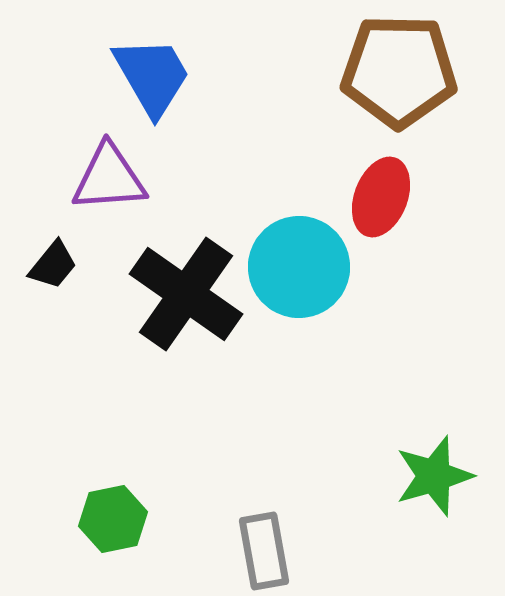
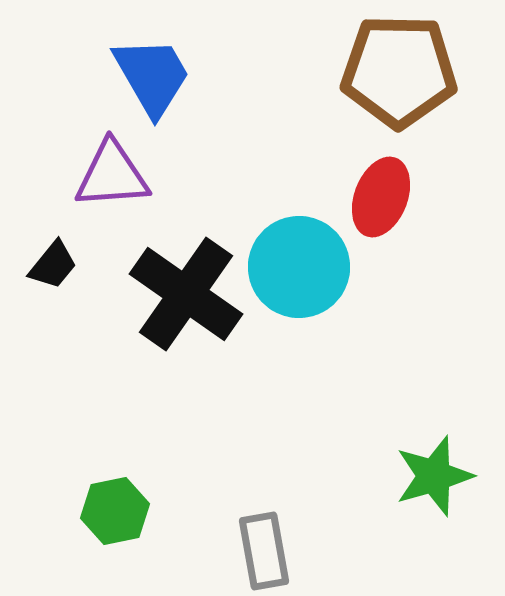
purple triangle: moved 3 px right, 3 px up
green hexagon: moved 2 px right, 8 px up
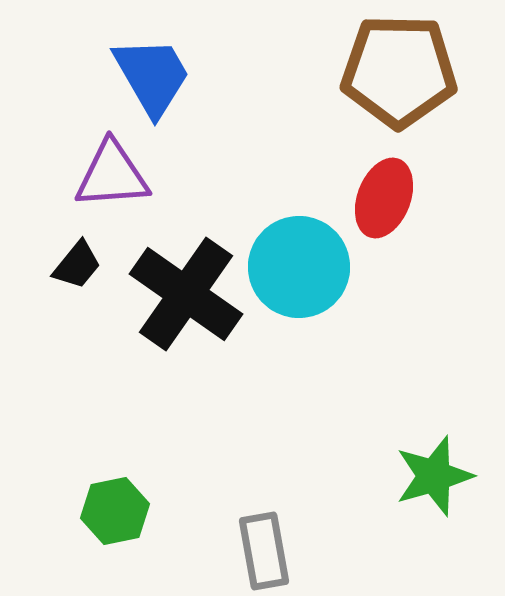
red ellipse: moved 3 px right, 1 px down
black trapezoid: moved 24 px right
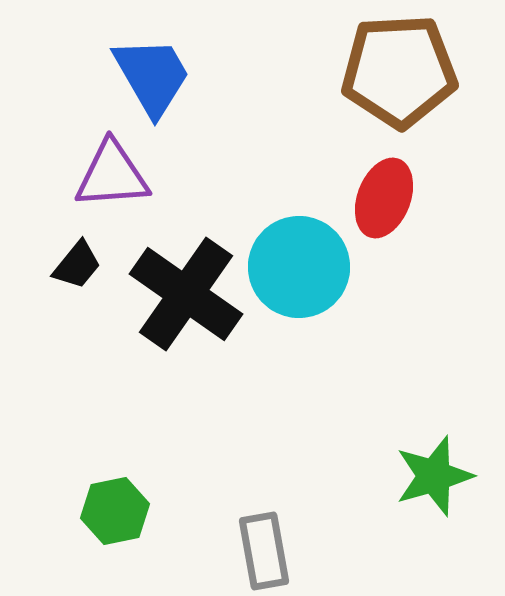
brown pentagon: rotated 4 degrees counterclockwise
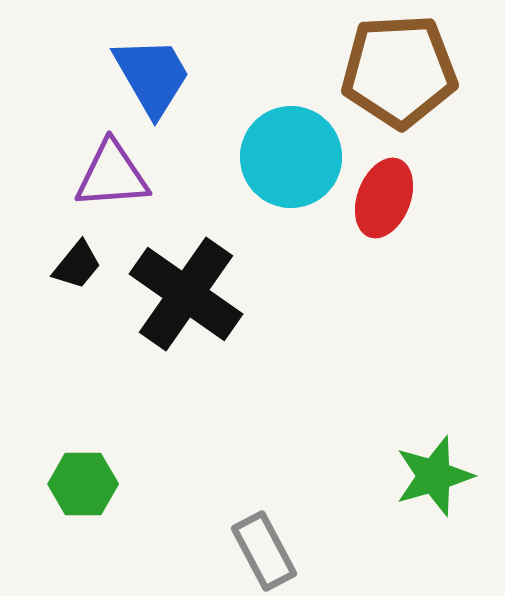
cyan circle: moved 8 px left, 110 px up
green hexagon: moved 32 px left, 27 px up; rotated 12 degrees clockwise
gray rectangle: rotated 18 degrees counterclockwise
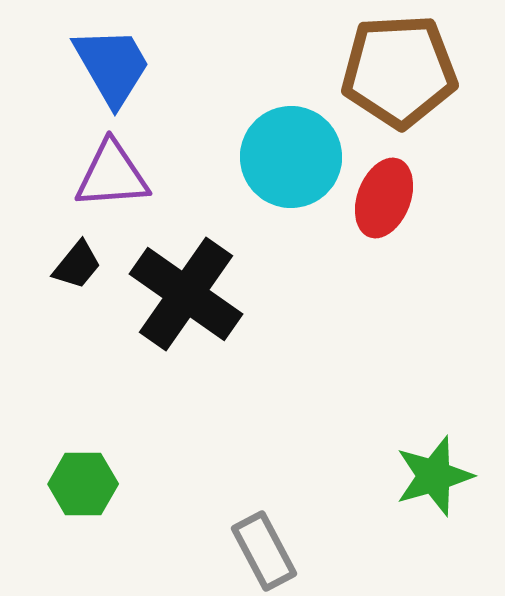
blue trapezoid: moved 40 px left, 10 px up
